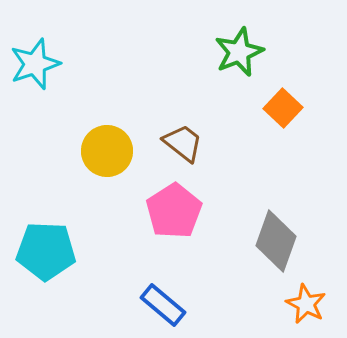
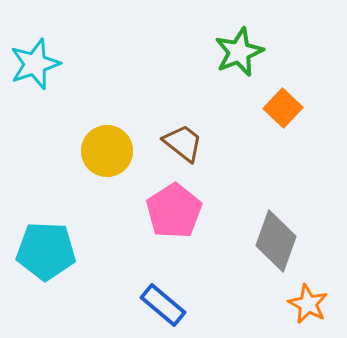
orange star: moved 2 px right
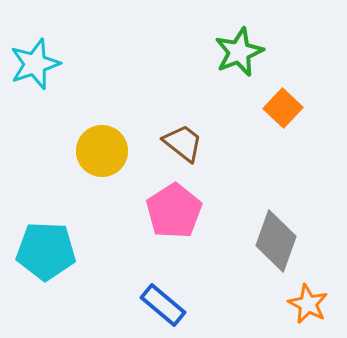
yellow circle: moved 5 px left
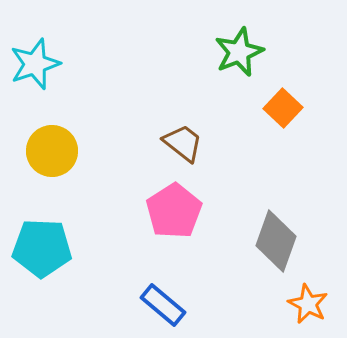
yellow circle: moved 50 px left
cyan pentagon: moved 4 px left, 3 px up
